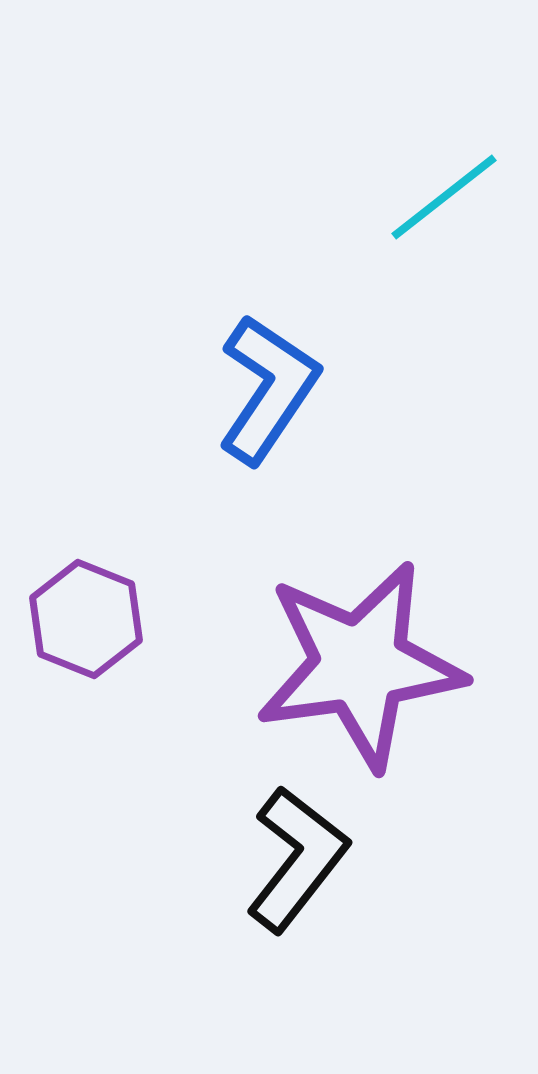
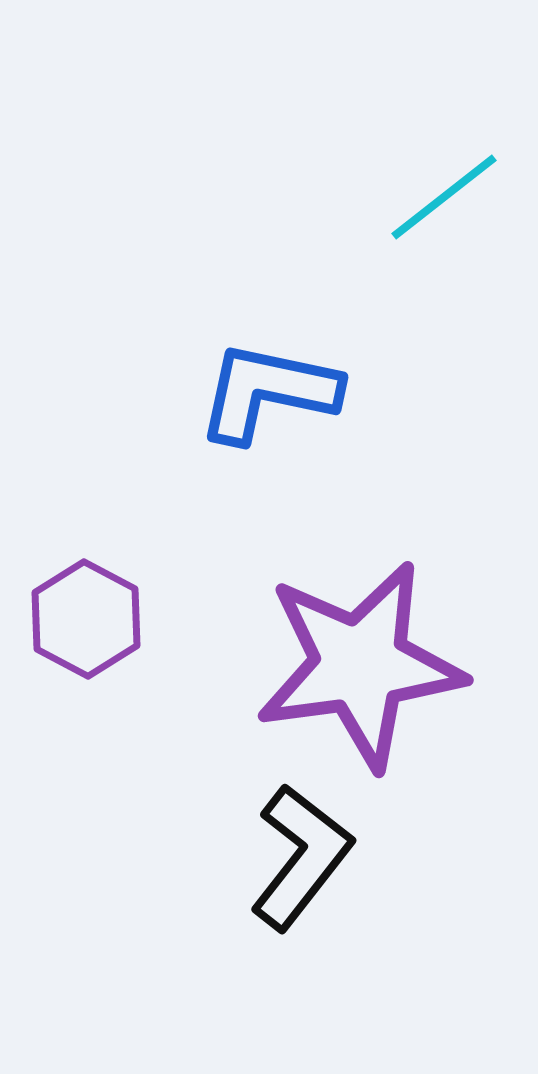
blue L-shape: moved 3 px down; rotated 112 degrees counterclockwise
purple hexagon: rotated 6 degrees clockwise
black L-shape: moved 4 px right, 2 px up
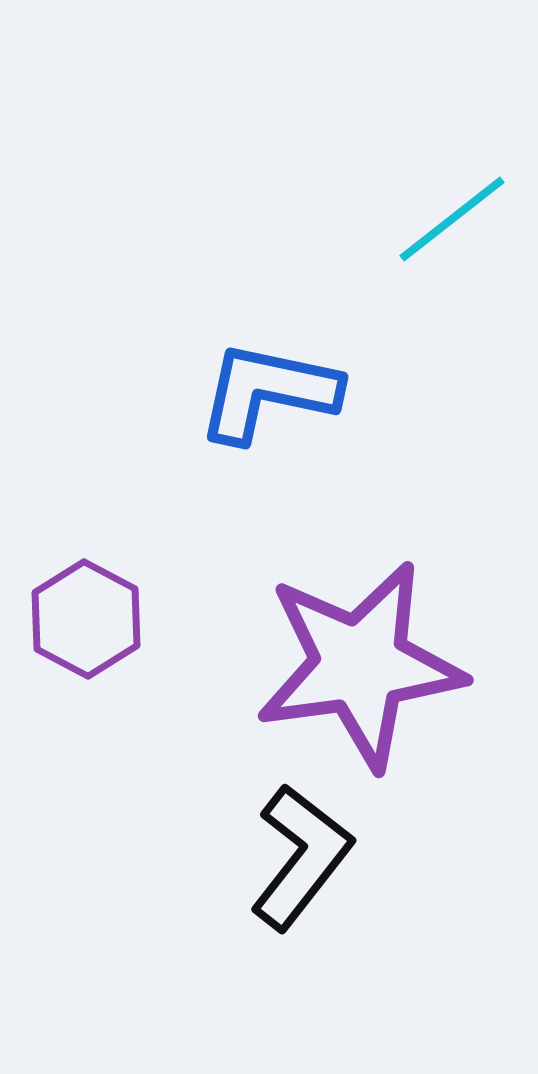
cyan line: moved 8 px right, 22 px down
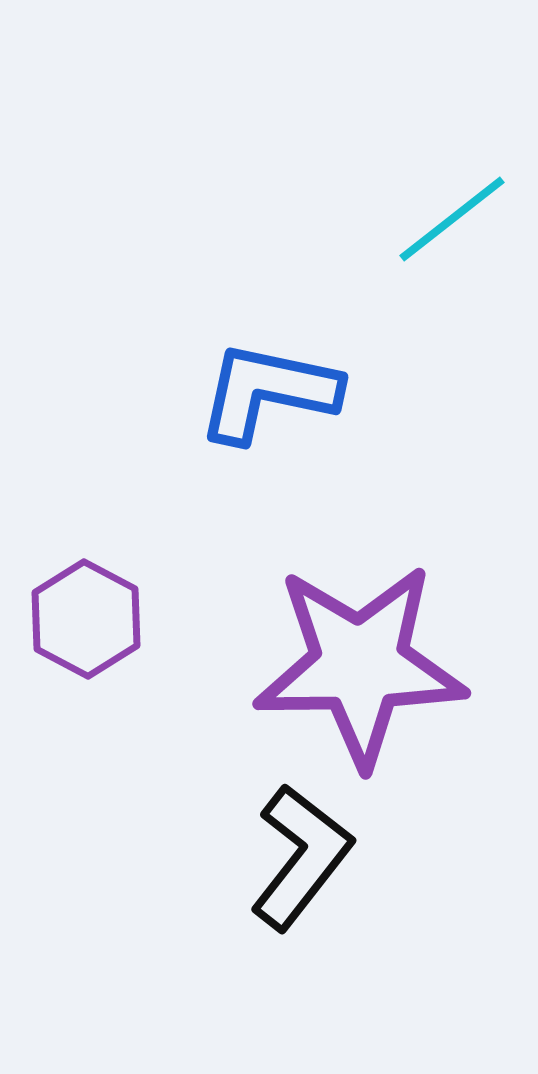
purple star: rotated 7 degrees clockwise
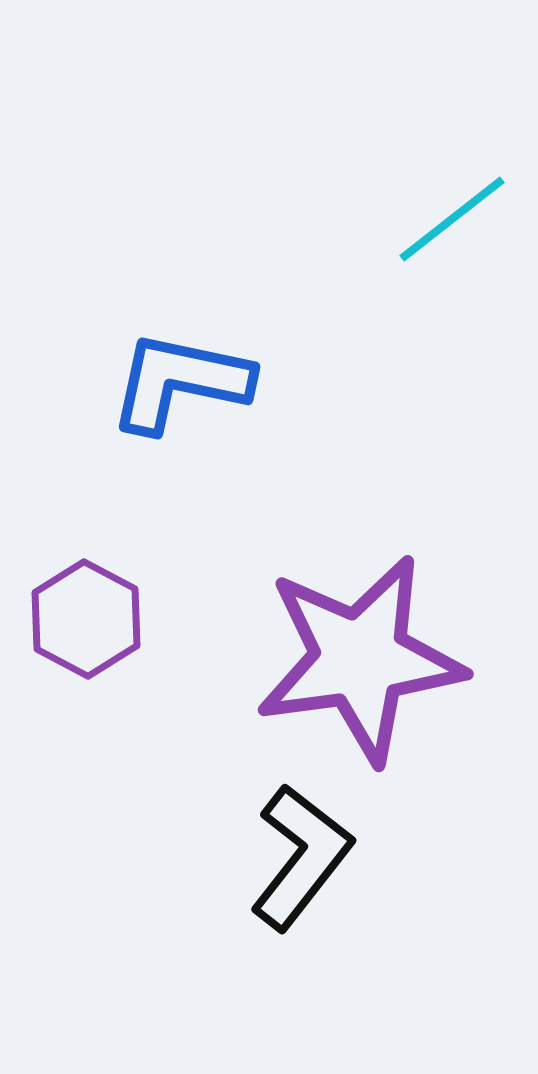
blue L-shape: moved 88 px left, 10 px up
purple star: moved 6 px up; rotated 7 degrees counterclockwise
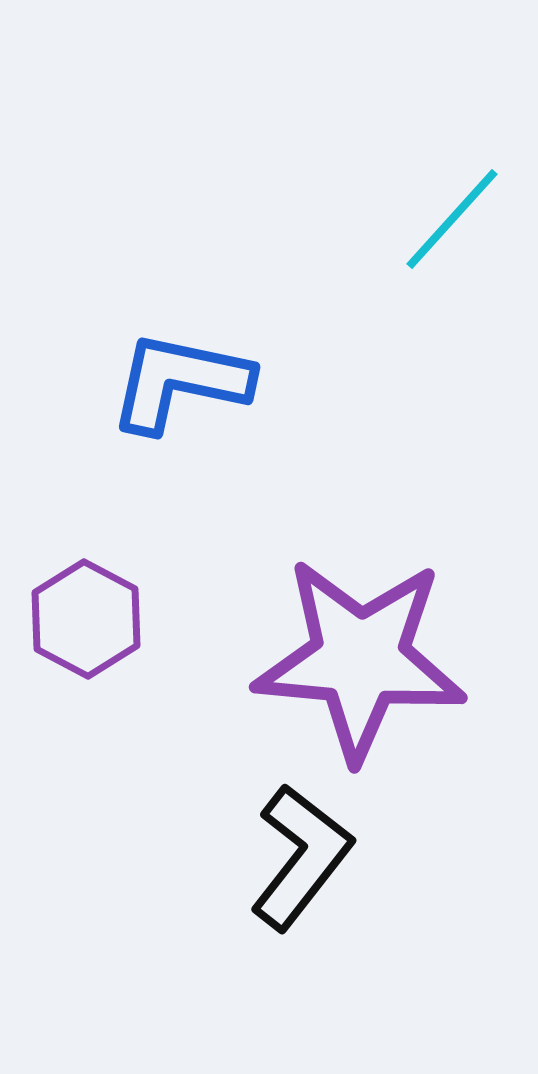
cyan line: rotated 10 degrees counterclockwise
purple star: rotated 13 degrees clockwise
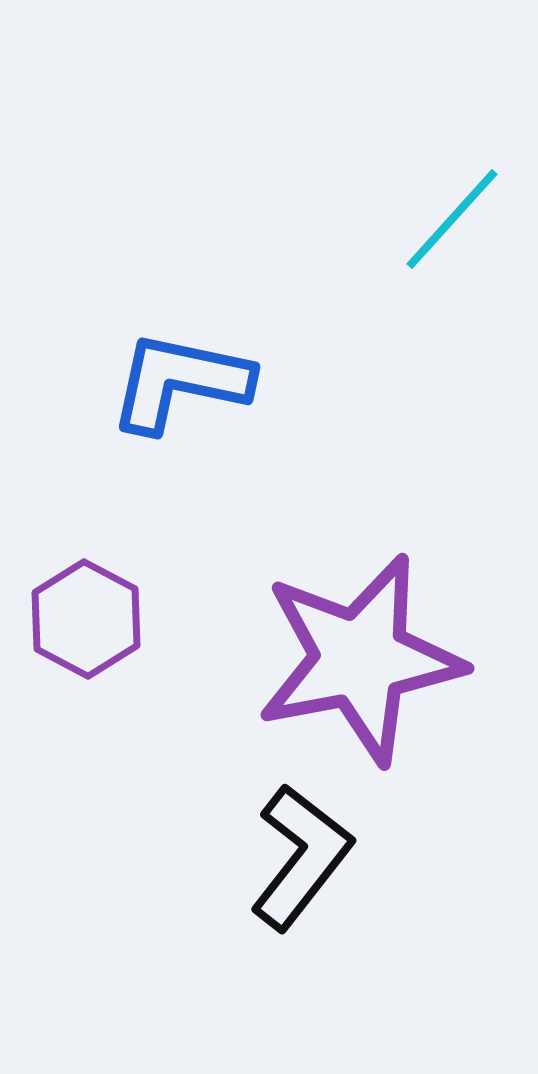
purple star: rotated 16 degrees counterclockwise
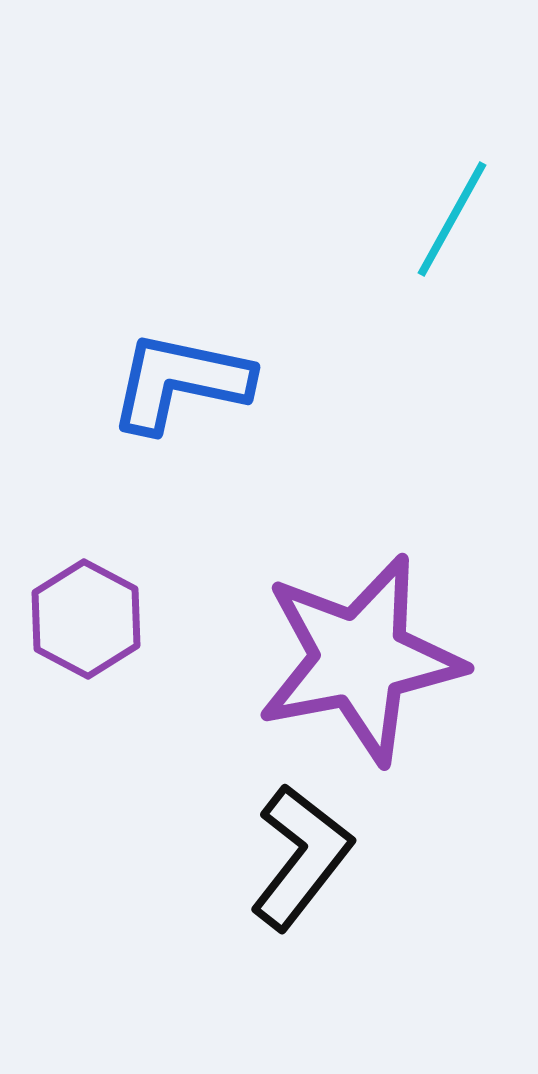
cyan line: rotated 13 degrees counterclockwise
